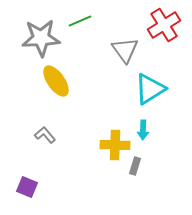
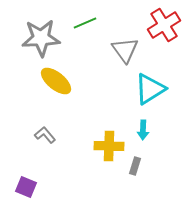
green line: moved 5 px right, 2 px down
yellow ellipse: rotated 16 degrees counterclockwise
yellow cross: moved 6 px left, 1 px down
purple square: moved 1 px left
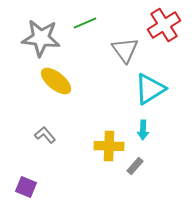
gray star: rotated 9 degrees clockwise
gray rectangle: rotated 24 degrees clockwise
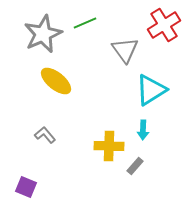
gray star: moved 2 px right, 4 px up; rotated 30 degrees counterclockwise
cyan triangle: moved 1 px right, 1 px down
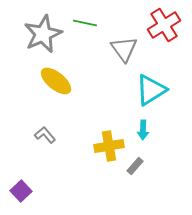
green line: rotated 35 degrees clockwise
gray triangle: moved 1 px left, 1 px up
yellow cross: rotated 12 degrees counterclockwise
purple square: moved 5 px left, 4 px down; rotated 25 degrees clockwise
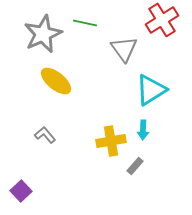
red cross: moved 2 px left, 5 px up
yellow cross: moved 2 px right, 5 px up
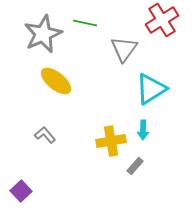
gray triangle: rotated 12 degrees clockwise
cyan triangle: moved 1 px up
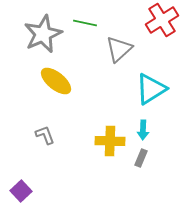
gray triangle: moved 5 px left; rotated 12 degrees clockwise
gray L-shape: rotated 20 degrees clockwise
yellow cross: moved 1 px left; rotated 12 degrees clockwise
gray rectangle: moved 6 px right, 8 px up; rotated 18 degrees counterclockwise
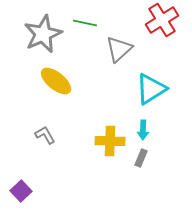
gray L-shape: rotated 10 degrees counterclockwise
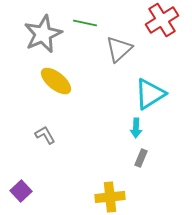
cyan triangle: moved 1 px left, 5 px down
cyan arrow: moved 7 px left, 2 px up
yellow cross: moved 56 px down; rotated 8 degrees counterclockwise
